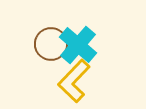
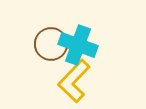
cyan cross: rotated 21 degrees counterclockwise
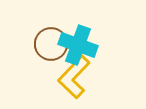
yellow L-shape: moved 4 px up
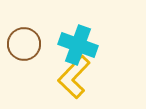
brown circle: moved 27 px left
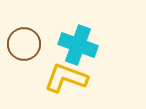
yellow L-shape: moved 8 px left, 1 px down; rotated 66 degrees clockwise
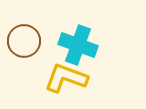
brown circle: moved 3 px up
